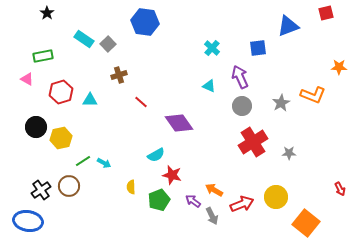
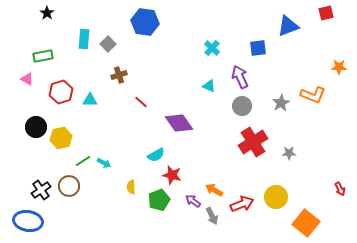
cyan rectangle at (84, 39): rotated 60 degrees clockwise
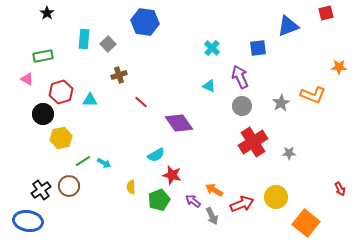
black circle at (36, 127): moved 7 px right, 13 px up
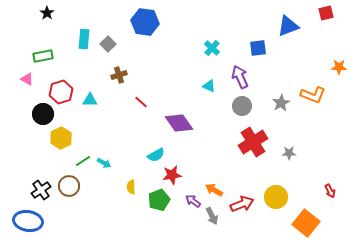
yellow hexagon at (61, 138): rotated 15 degrees counterclockwise
red star at (172, 175): rotated 24 degrees counterclockwise
red arrow at (340, 189): moved 10 px left, 2 px down
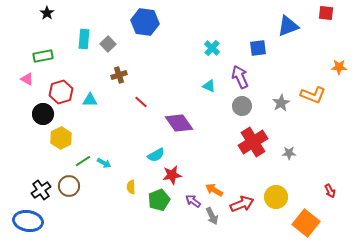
red square at (326, 13): rotated 21 degrees clockwise
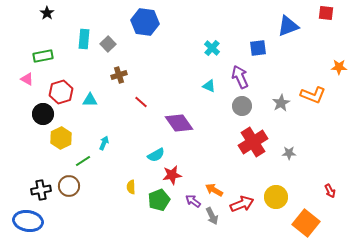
cyan arrow at (104, 163): moved 20 px up; rotated 96 degrees counterclockwise
black cross at (41, 190): rotated 24 degrees clockwise
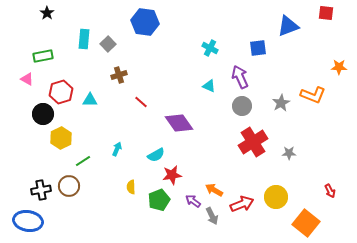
cyan cross at (212, 48): moved 2 px left; rotated 14 degrees counterclockwise
cyan arrow at (104, 143): moved 13 px right, 6 px down
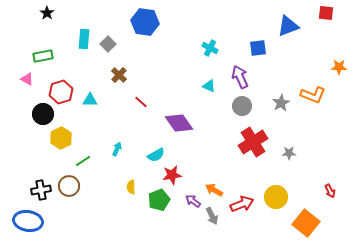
brown cross at (119, 75): rotated 28 degrees counterclockwise
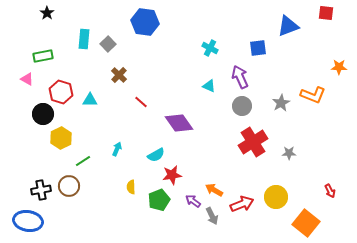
red hexagon at (61, 92): rotated 25 degrees counterclockwise
